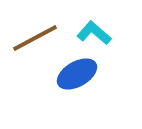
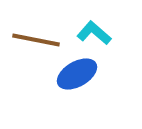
brown line: moved 1 px right, 2 px down; rotated 39 degrees clockwise
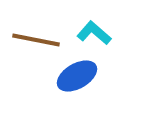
blue ellipse: moved 2 px down
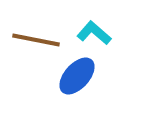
blue ellipse: rotated 18 degrees counterclockwise
